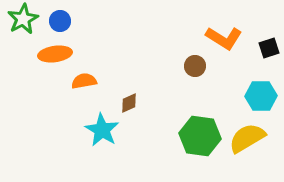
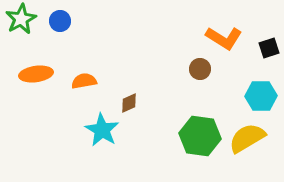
green star: moved 2 px left
orange ellipse: moved 19 px left, 20 px down
brown circle: moved 5 px right, 3 px down
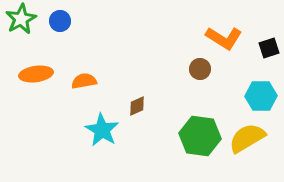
brown diamond: moved 8 px right, 3 px down
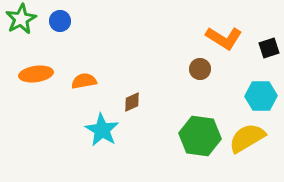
brown diamond: moved 5 px left, 4 px up
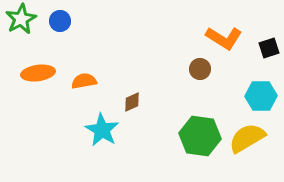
orange ellipse: moved 2 px right, 1 px up
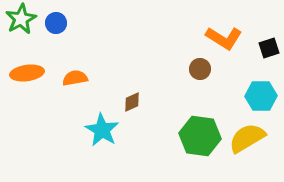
blue circle: moved 4 px left, 2 px down
orange ellipse: moved 11 px left
orange semicircle: moved 9 px left, 3 px up
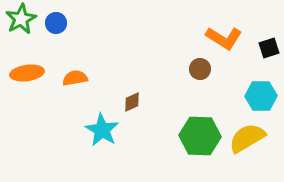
green hexagon: rotated 6 degrees counterclockwise
